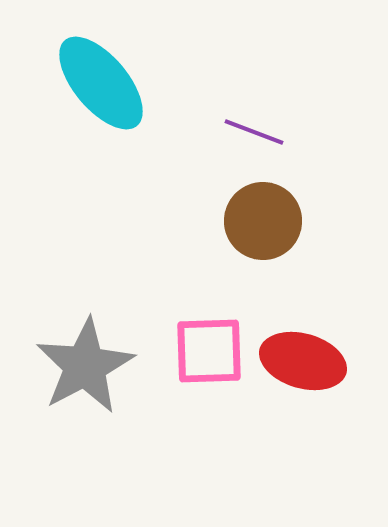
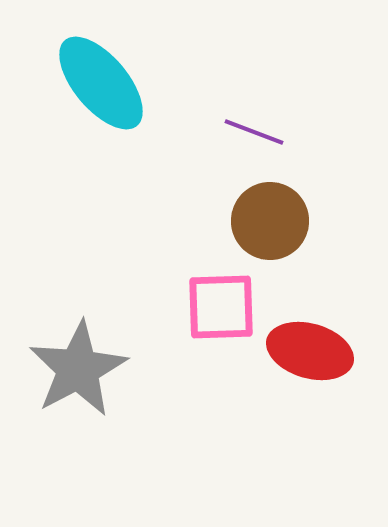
brown circle: moved 7 px right
pink square: moved 12 px right, 44 px up
red ellipse: moved 7 px right, 10 px up
gray star: moved 7 px left, 3 px down
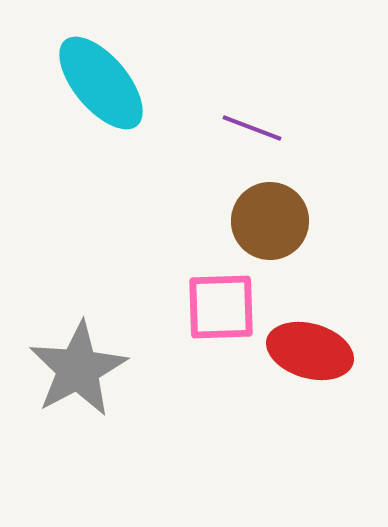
purple line: moved 2 px left, 4 px up
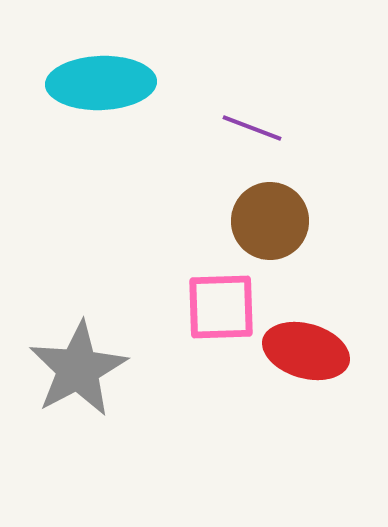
cyan ellipse: rotated 52 degrees counterclockwise
red ellipse: moved 4 px left
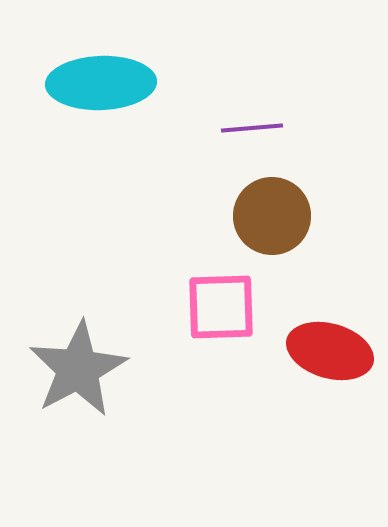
purple line: rotated 26 degrees counterclockwise
brown circle: moved 2 px right, 5 px up
red ellipse: moved 24 px right
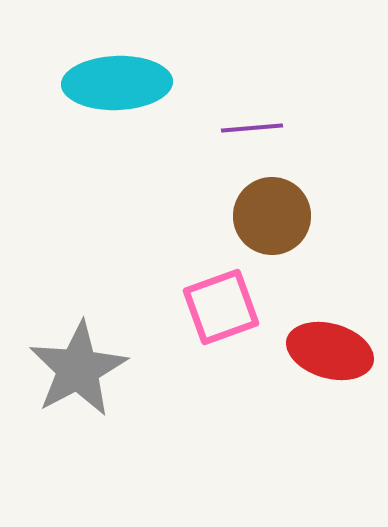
cyan ellipse: moved 16 px right
pink square: rotated 18 degrees counterclockwise
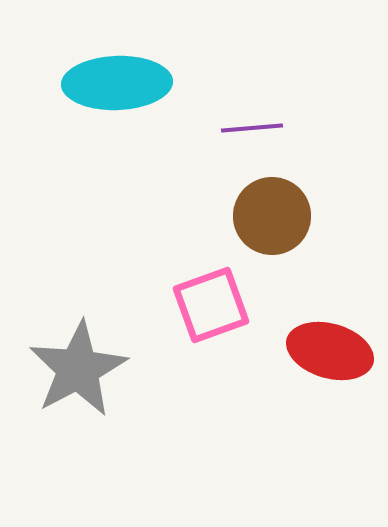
pink square: moved 10 px left, 2 px up
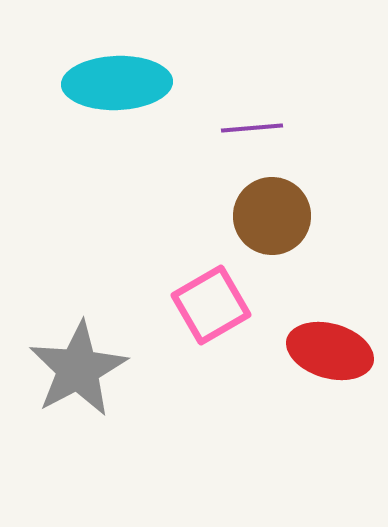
pink square: rotated 10 degrees counterclockwise
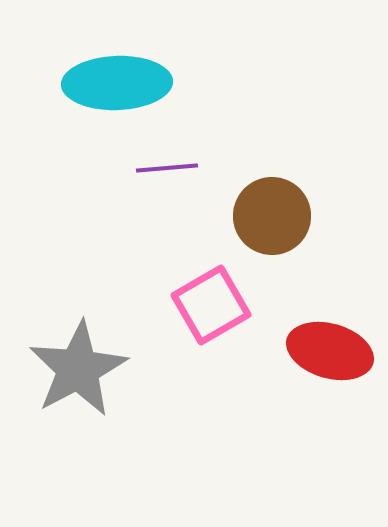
purple line: moved 85 px left, 40 px down
